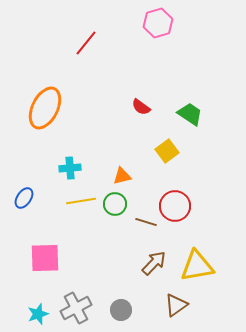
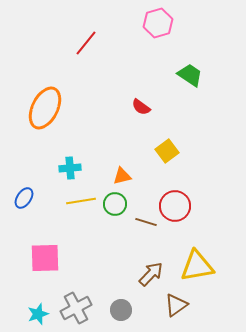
green trapezoid: moved 39 px up
brown arrow: moved 3 px left, 11 px down
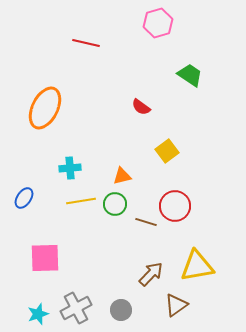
red line: rotated 64 degrees clockwise
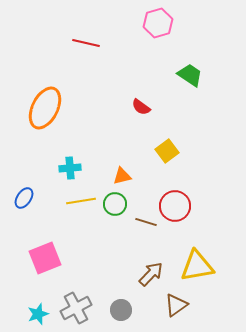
pink square: rotated 20 degrees counterclockwise
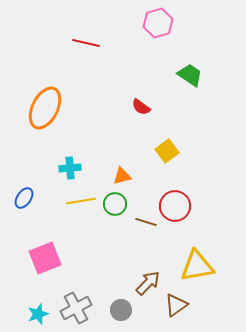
brown arrow: moved 3 px left, 9 px down
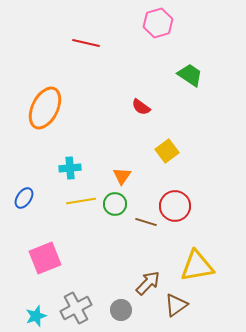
orange triangle: rotated 42 degrees counterclockwise
cyan star: moved 2 px left, 2 px down
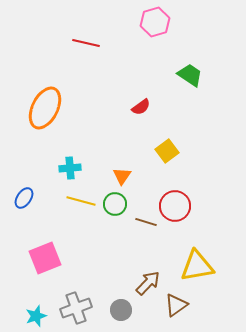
pink hexagon: moved 3 px left, 1 px up
red semicircle: rotated 72 degrees counterclockwise
yellow line: rotated 24 degrees clockwise
gray cross: rotated 8 degrees clockwise
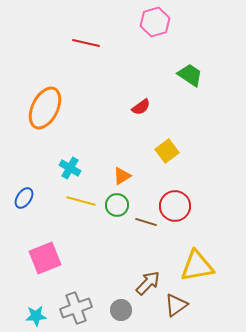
cyan cross: rotated 35 degrees clockwise
orange triangle: rotated 24 degrees clockwise
green circle: moved 2 px right, 1 px down
cyan star: rotated 15 degrees clockwise
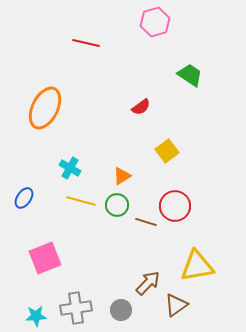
gray cross: rotated 12 degrees clockwise
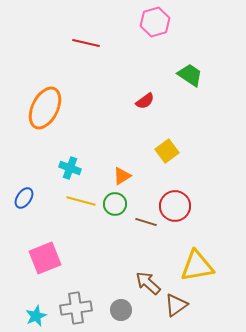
red semicircle: moved 4 px right, 6 px up
cyan cross: rotated 10 degrees counterclockwise
green circle: moved 2 px left, 1 px up
brown arrow: rotated 92 degrees counterclockwise
cyan star: rotated 20 degrees counterclockwise
